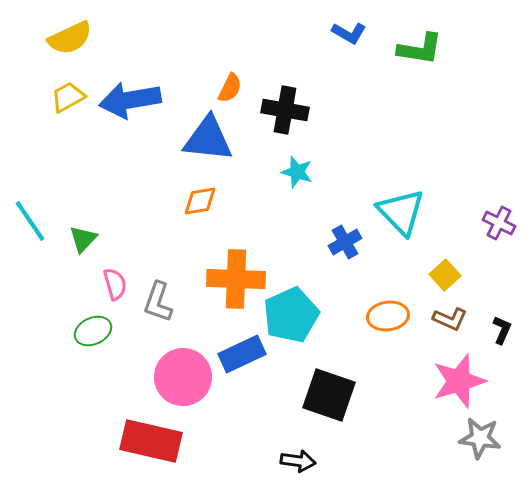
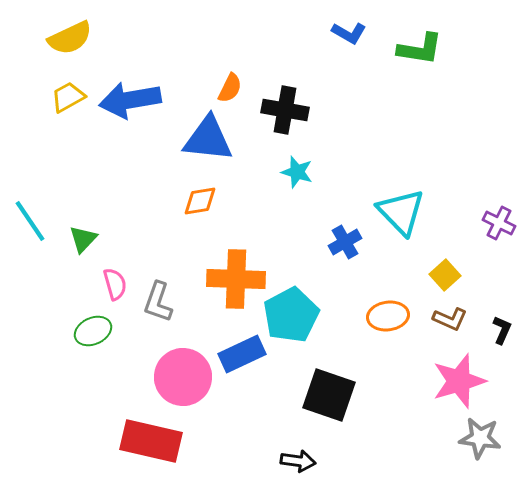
cyan pentagon: rotated 4 degrees counterclockwise
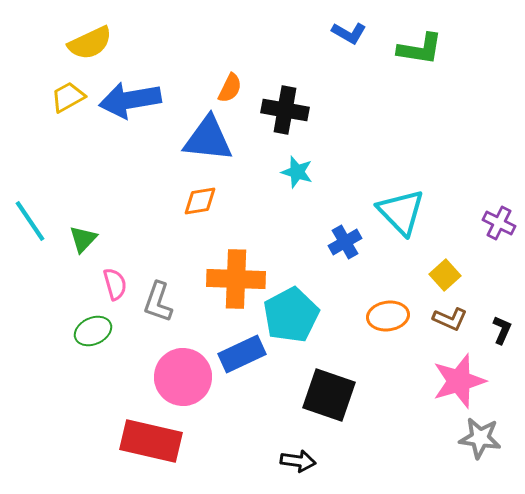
yellow semicircle: moved 20 px right, 5 px down
